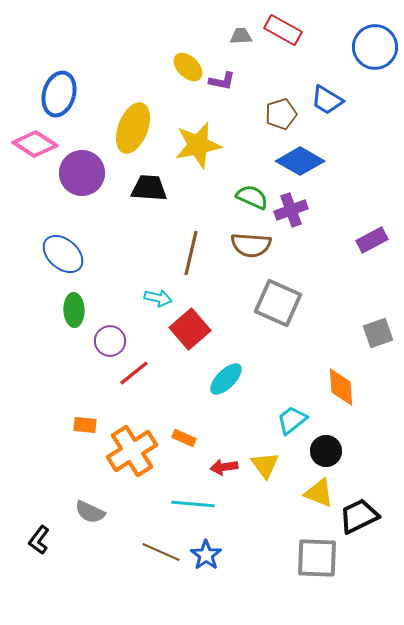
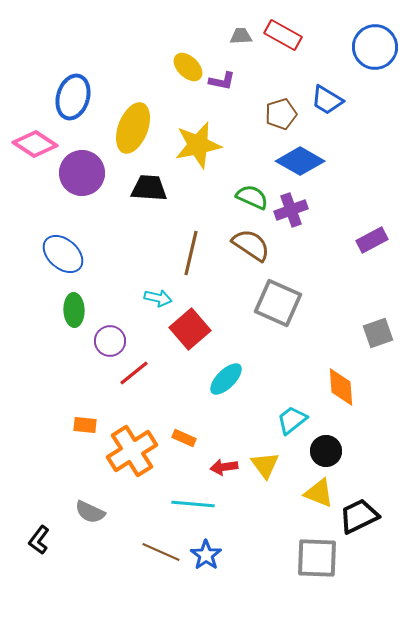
red rectangle at (283, 30): moved 5 px down
blue ellipse at (59, 94): moved 14 px right, 3 px down
brown semicircle at (251, 245): rotated 150 degrees counterclockwise
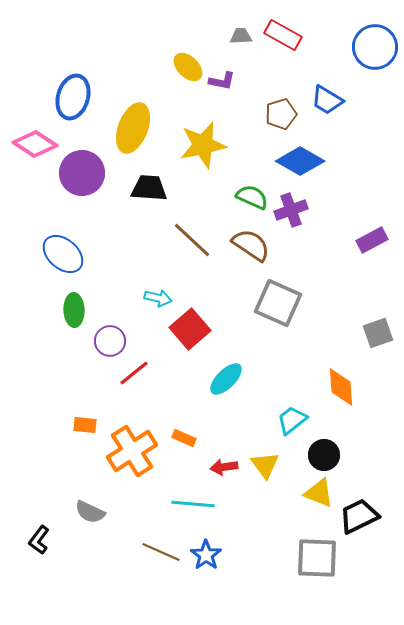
yellow star at (198, 145): moved 5 px right
brown line at (191, 253): moved 1 px right, 13 px up; rotated 60 degrees counterclockwise
black circle at (326, 451): moved 2 px left, 4 px down
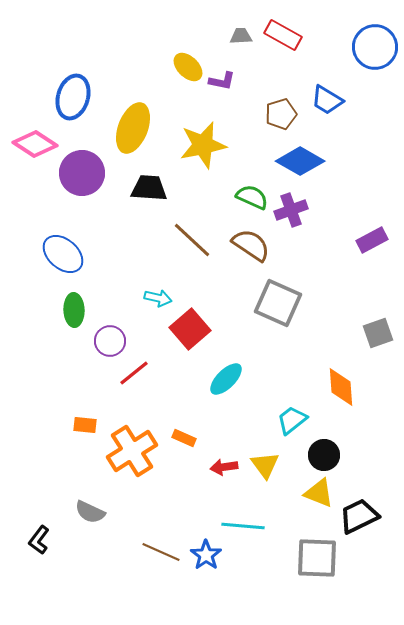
cyan line at (193, 504): moved 50 px right, 22 px down
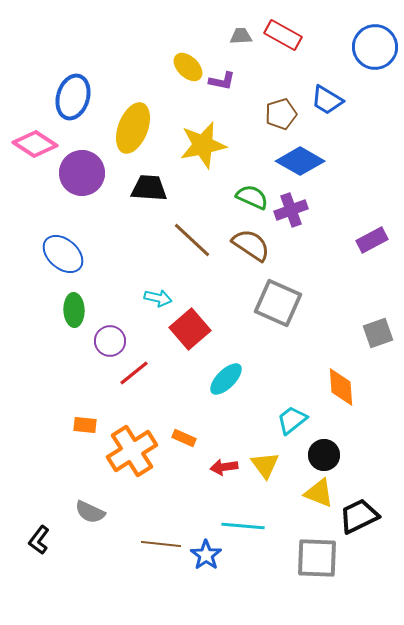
brown line at (161, 552): moved 8 px up; rotated 18 degrees counterclockwise
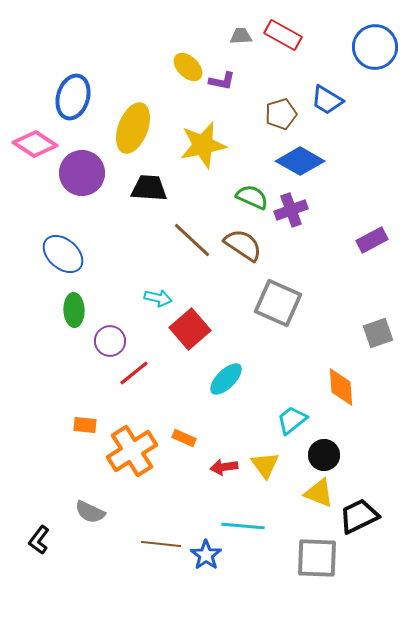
brown semicircle at (251, 245): moved 8 px left
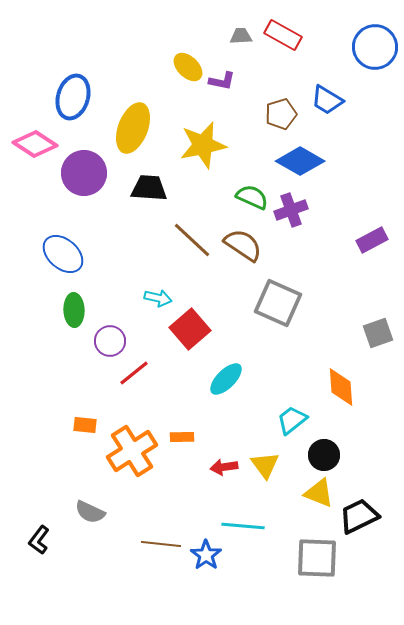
purple circle at (82, 173): moved 2 px right
orange rectangle at (184, 438): moved 2 px left, 1 px up; rotated 25 degrees counterclockwise
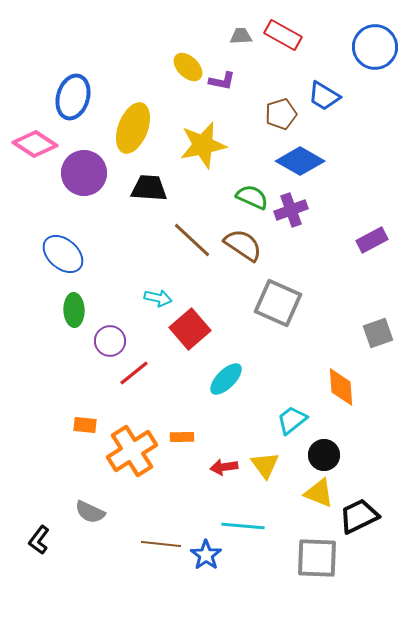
blue trapezoid at (327, 100): moved 3 px left, 4 px up
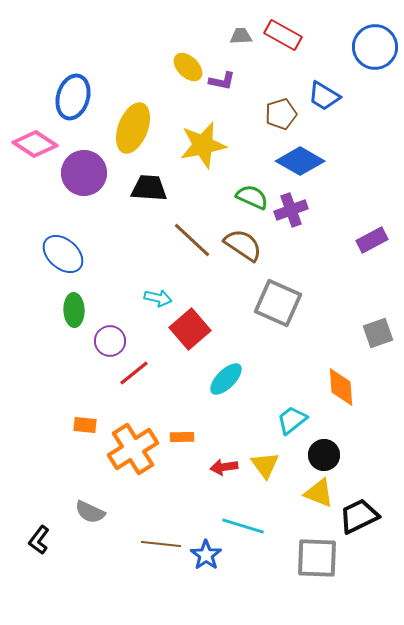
orange cross at (132, 451): moved 1 px right, 2 px up
cyan line at (243, 526): rotated 12 degrees clockwise
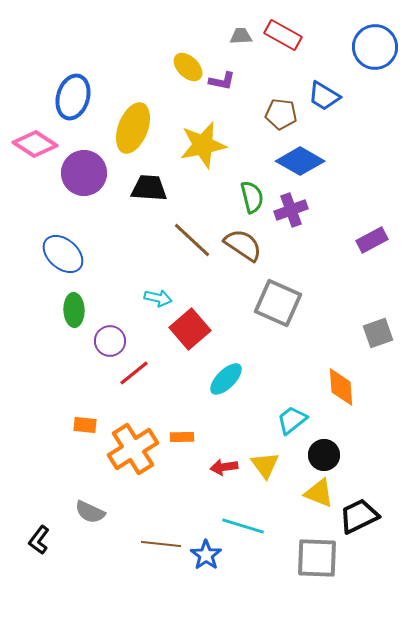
brown pentagon at (281, 114): rotated 24 degrees clockwise
green semicircle at (252, 197): rotated 52 degrees clockwise
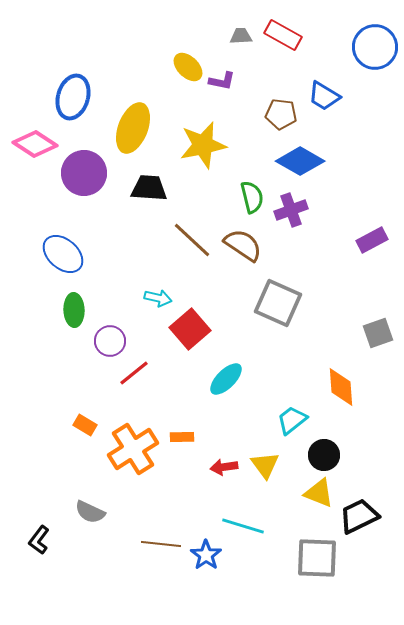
orange rectangle at (85, 425): rotated 25 degrees clockwise
